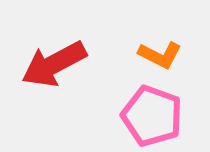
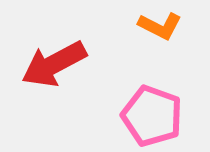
orange L-shape: moved 29 px up
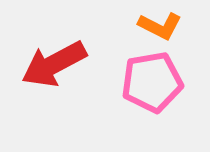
pink pentagon: moved 34 px up; rotated 30 degrees counterclockwise
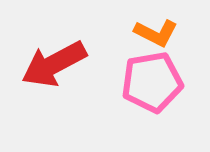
orange L-shape: moved 4 px left, 7 px down
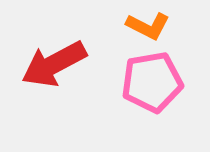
orange L-shape: moved 8 px left, 7 px up
